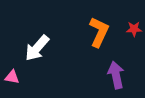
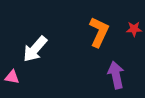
white arrow: moved 2 px left, 1 px down
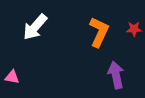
white arrow: moved 22 px up
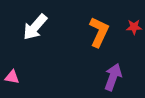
red star: moved 2 px up
purple arrow: moved 3 px left, 2 px down; rotated 32 degrees clockwise
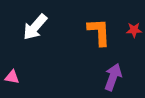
red star: moved 3 px down
orange L-shape: rotated 28 degrees counterclockwise
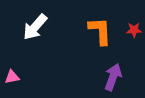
orange L-shape: moved 1 px right, 1 px up
pink triangle: rotated 21 degrees counterclockwise
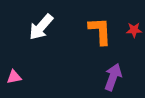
white arrow: moved 6 px right
pink triangle: moved 2 px right
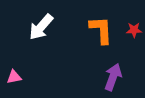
orange L-shape: moved 1 px right, 1 px up
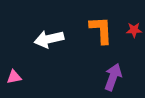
white arrow: moved 8 px right, 12 px down; rotated 36 degrees clockwise
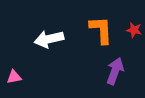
red star: rotated 14 degrees clockwise
purple arrow: moved 2 px right, 6 px up
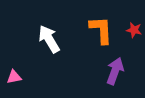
white arrow: rotated 72 degrees clockwise
